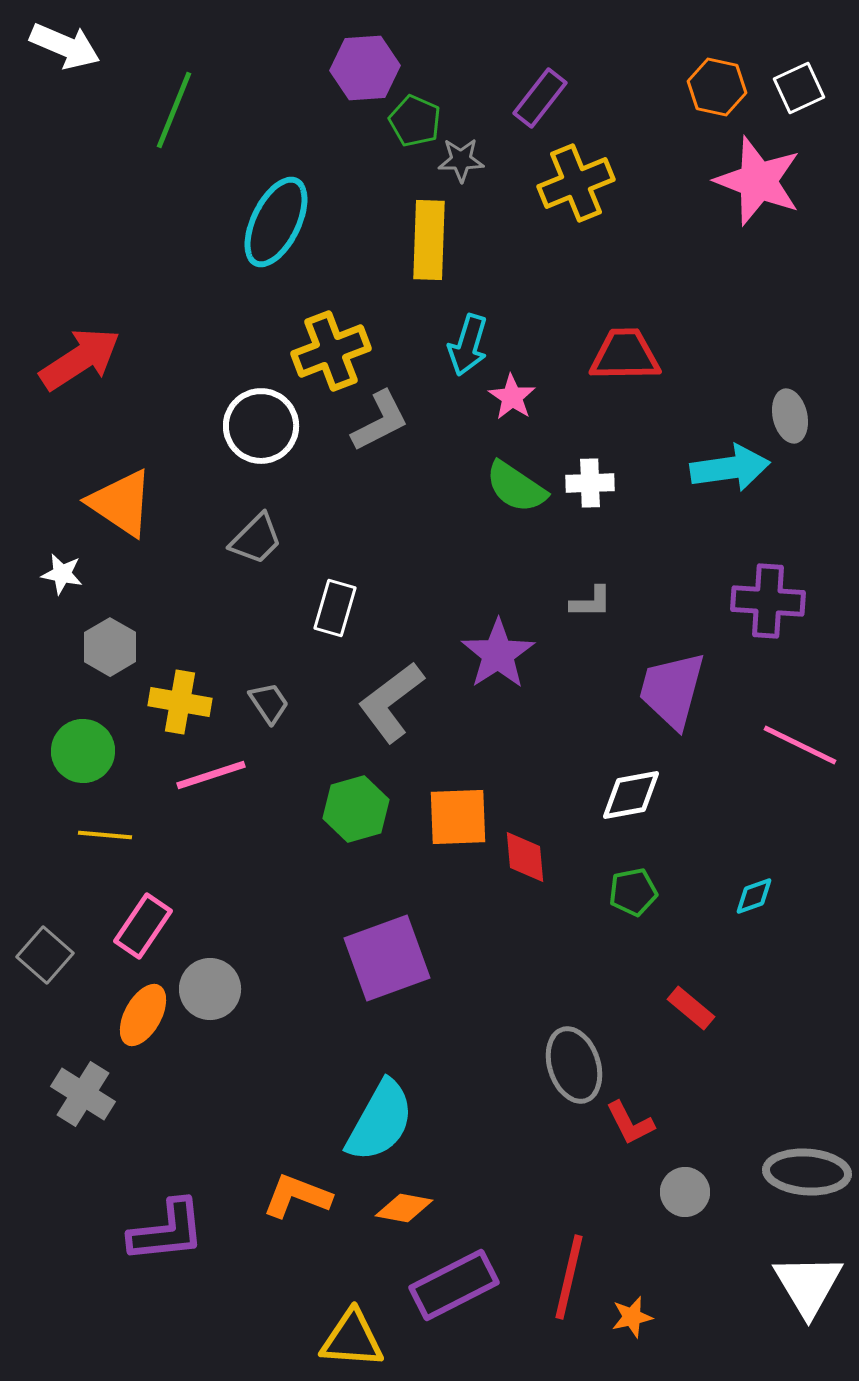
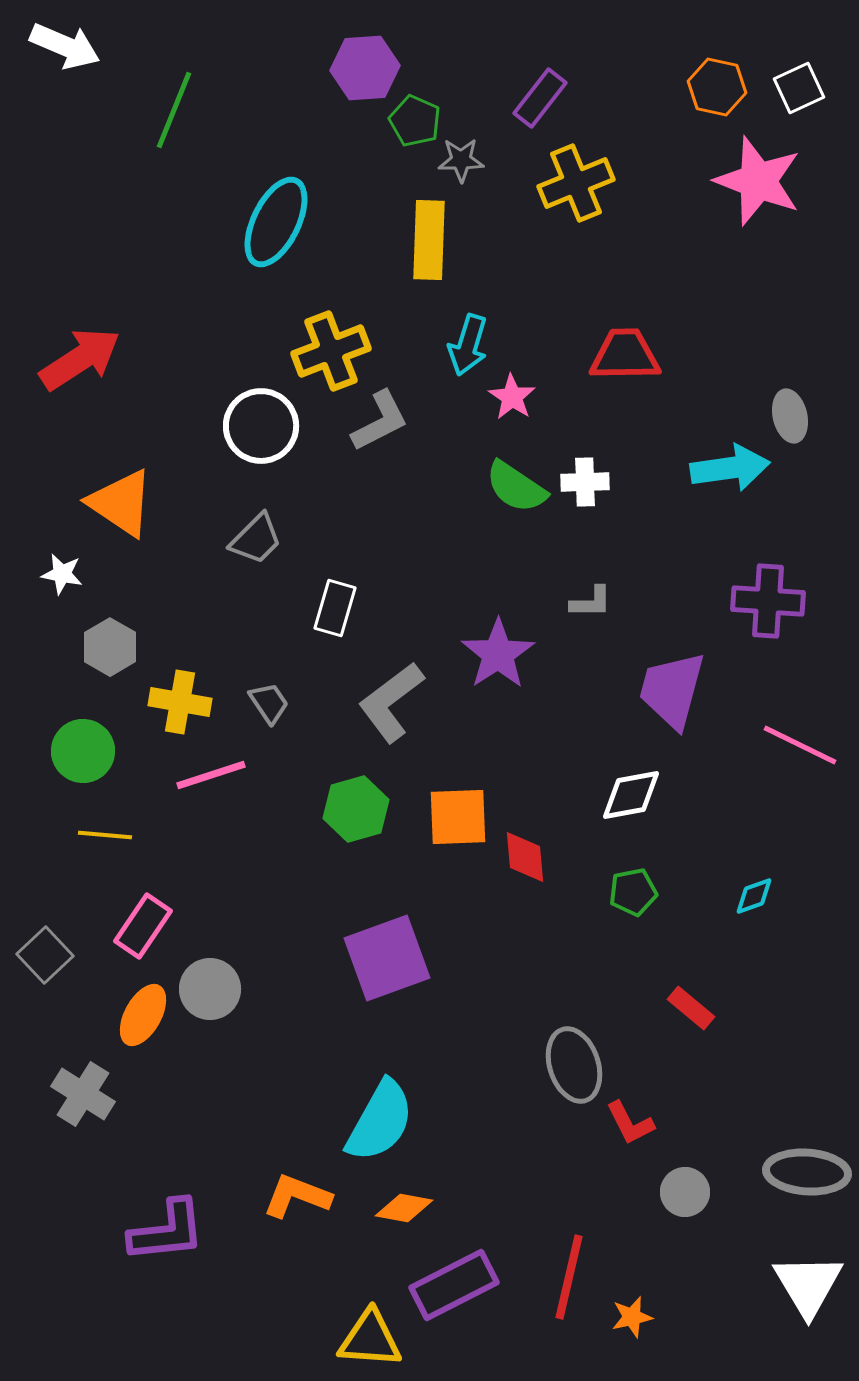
white cross at (590, 483): moved 5 px left, 1 px up
gray square at (45, 955): rotated 6 degrees clockwise
yellow triangle at (352, 1339): moved 18 px right
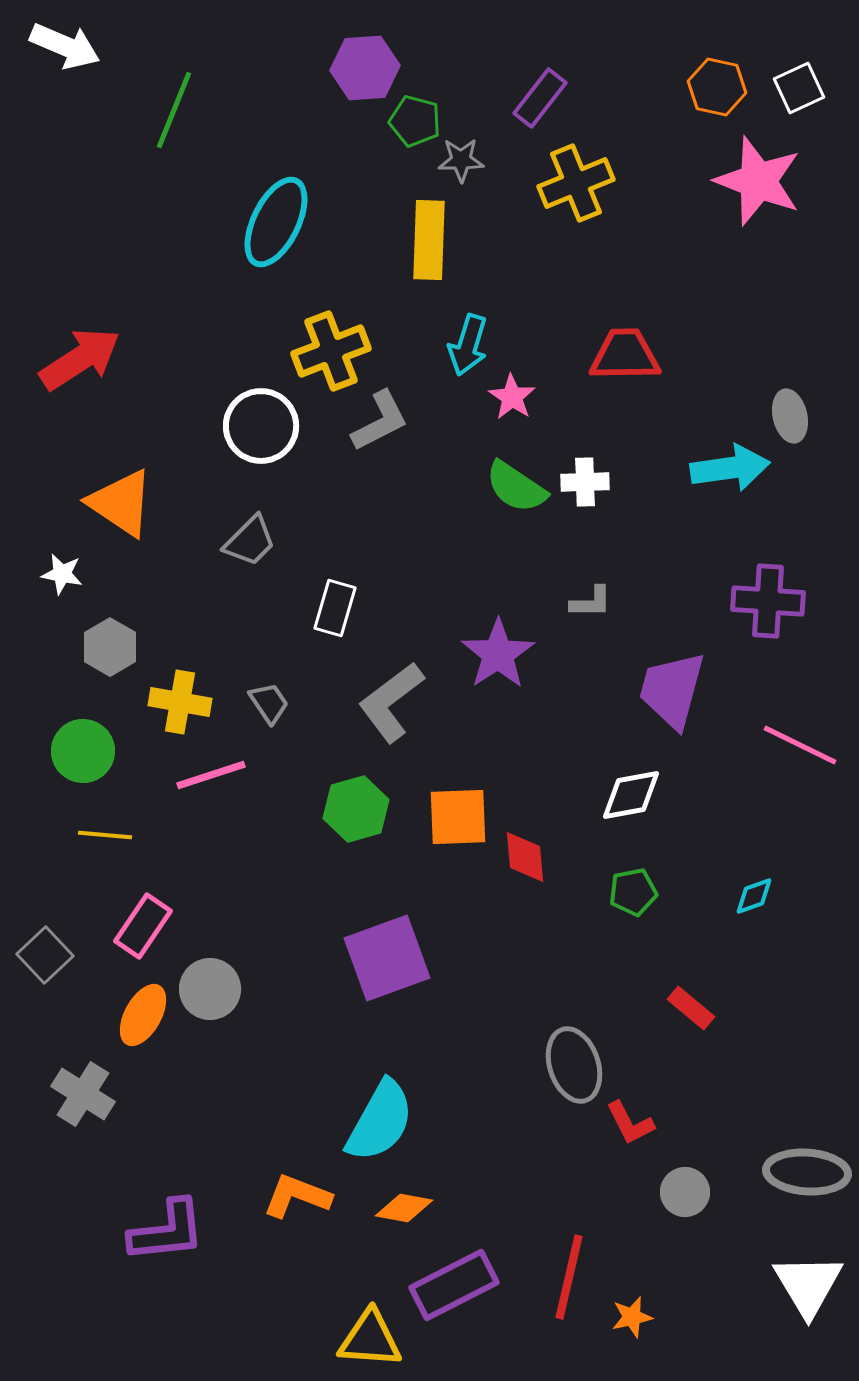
green pentagon at (415, 121): rotated 9 degrees counterclockwise
gray trapezoid at (256, 539): moved 6 px left, 2 px down
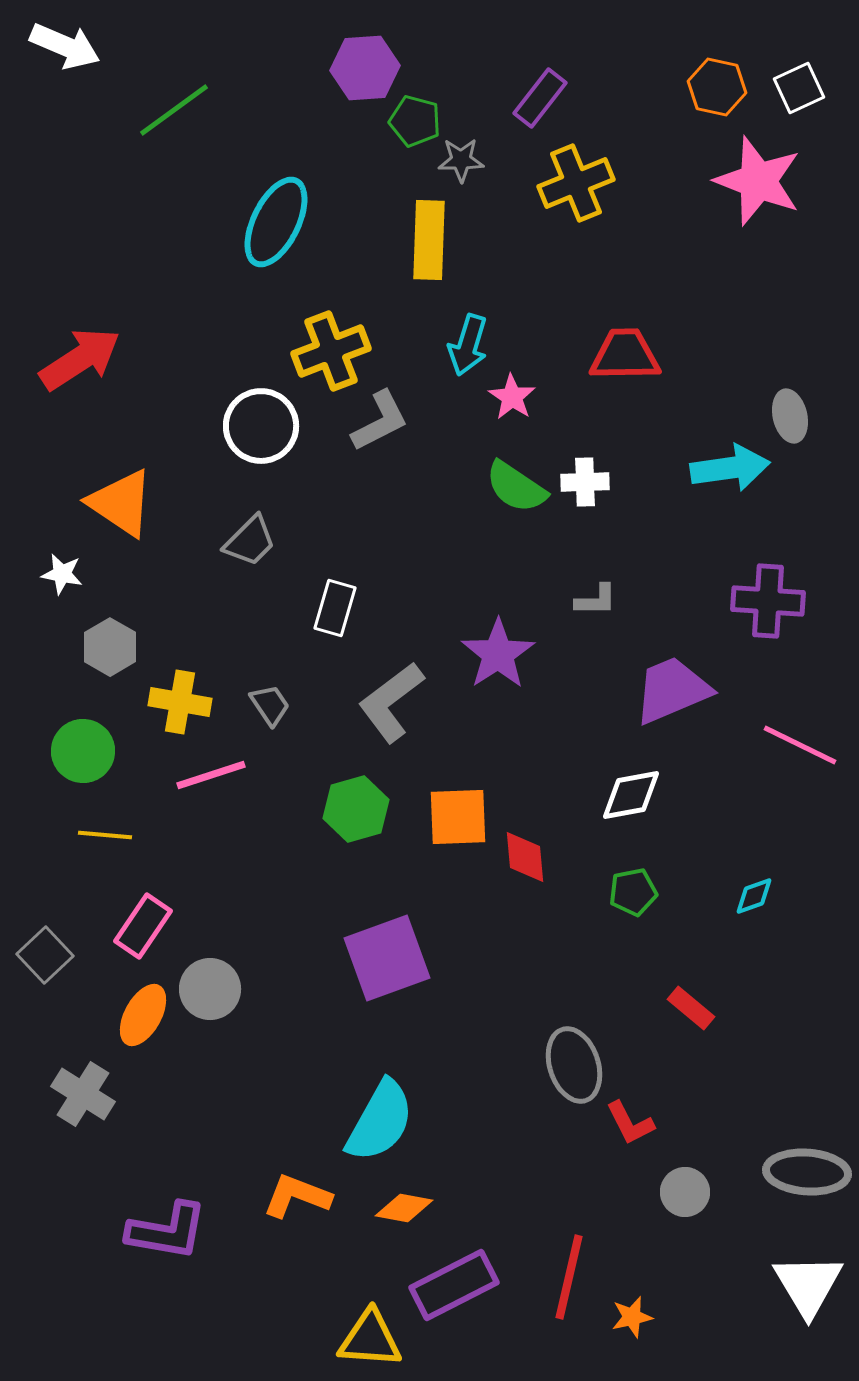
green line at (174, 110): rotated 32 degrees clockwise
gray L-shape at (591, 602): moved 5 px right, 2 px up
purple trapezoid at (672, 690): rotated 52 degrees clockwise
gray trapezoid at (269, 703): moved 1 px right, 2 px down
purple L-shape at (167, 1231): rotated 16 degrees clockwise
